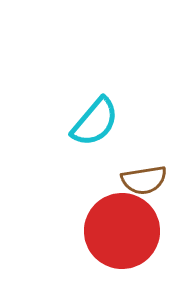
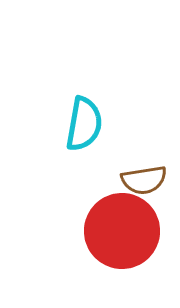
cyan semicircle: moved 11 px left, 2 px down; rotated 30 degrees counterclockwise
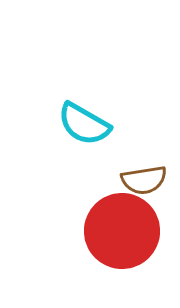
cyan semicircle: rotated 110 degrees clockwise
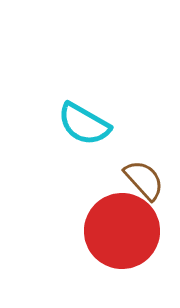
brown semicircle: rotated 123 degrees counterclockwise
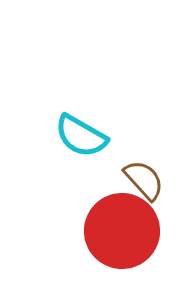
cyan semicircle: moved 3 px left, 12 px down
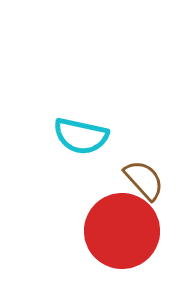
cyan semicircle: rotated 18 degrees counterclockwise
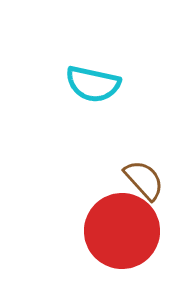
cyan semicircle: moved 12 px right, 52 px up
